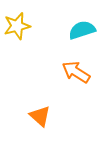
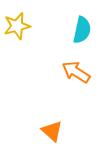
cyan semicircle: rotated 120 degrees clockwise
orange triangle: moved 12 px right, 15 px down
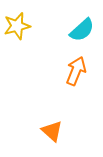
cyan semicircle: rotated 36 degrees clockwise
orange arrow: moved 1 px up; rotated 80 degrees clockwise
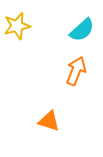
orange triangle: moved 3 px left, 10 px up; rotated 25 degrees counterclockwise
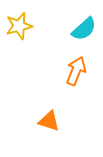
yellow star: moved 2 px right
cyan semicircle: moved 2 px right, 1 px up
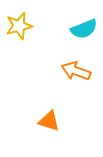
cyan semicircle: rotated 20 degrees clockwise
orange arrow: rotated 92 degrees counterclockwise
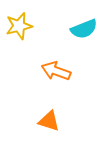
orange arrow: moved 20 px left
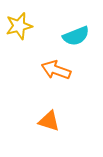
cyan semicircle: moved 8 px left, 7 px down
orange arrow: moved 1 px up
